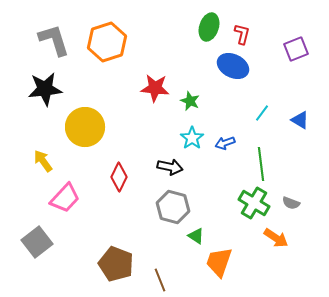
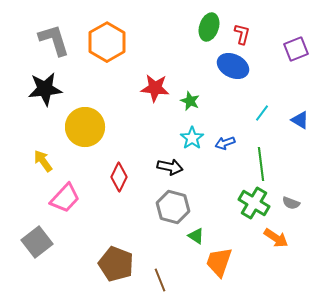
orange hexagon: rotated 12 degrees counterclockwise
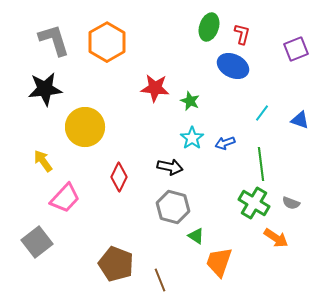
blue triangle: rotated 12 degrees counterclockwise
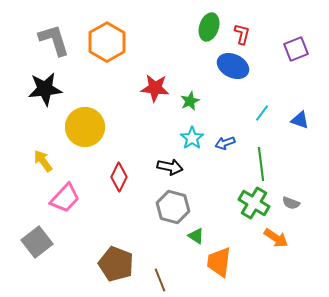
green star: rotated 24 degrees clockwise
orange trapezoid: rotated 12 degrees counterclockwise
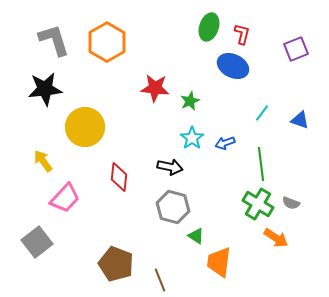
red diamond: rotated 20 degrees counterclockwise
green cross: moved 4 px right, 1 px down
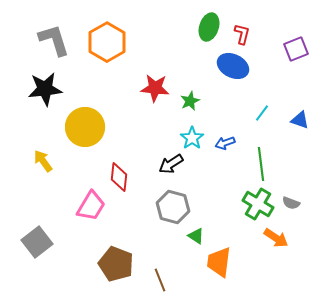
black arrow: moved 1 px right, 3 px up; rotated 135 degrees clockwise
pink trapezoid: moved 26 px right, 8 px down; rotated 12 degrees counterclockwise
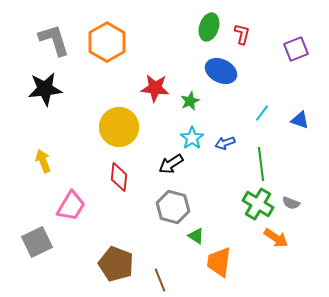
blue ellipse: moved 12 px left, 5 px down
yellow circle: moved 34 px right
yellow arrow: rotated 15 degrees clockwise
pink trapezoid: moved 20 px left
gray square: rotated 12 degrees clockwise
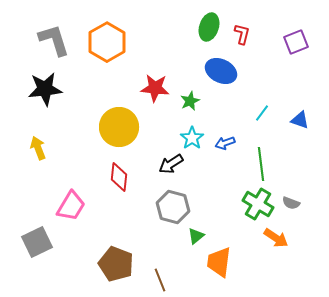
purple square: moved 7 px up
yellow arrow: moved 5 px left, 13 px up
green triangle: rotated 48 degrees clockwise
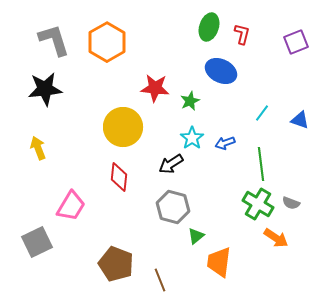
yellow circle: moved 4 px right
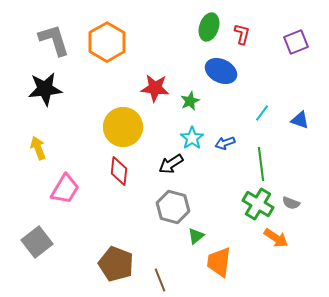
red diamond: moved 6 px up
pink trapezoid: moved 6 px left, 17 px up
gray square: rotated 12 degrees counterclockwise
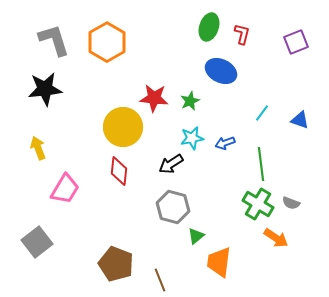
red star: moved 1 px left, 10 px down
cyan star: rotated 25 degrees clockwise
